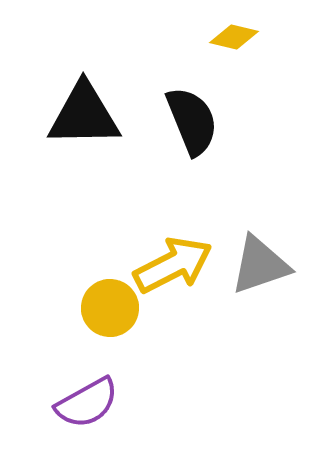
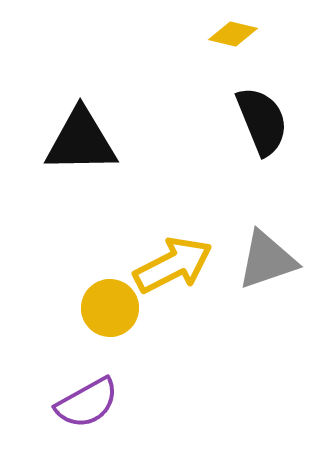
yellow diamond: moved 1 px left, 3 px up
black triangle: moved 3 px left, 26 px down
black semicircle: moved 70 px right
gray triangle: moved 7 px right, 5 px up
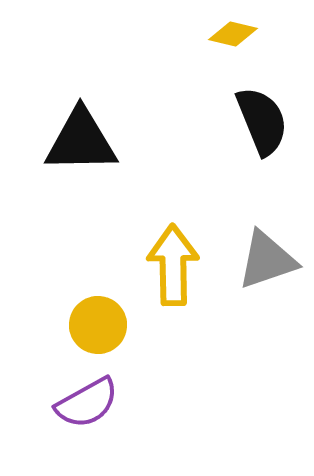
yellow arrow: rotated 64 degrees counterclockwise
yellow circle: moved 12 px left, 17 px down
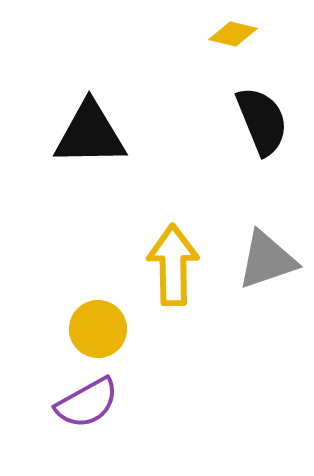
black triangle: moved 9 px right, 7 px up
yellow circle: moved 4 px down
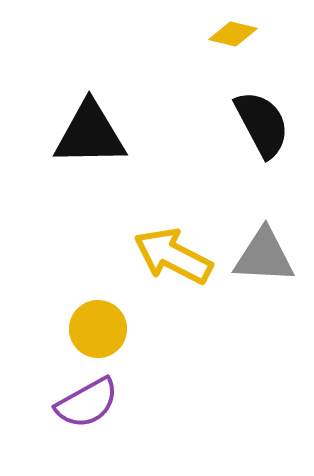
black semicircle: moved 3 px down; rotated 6 degrees counterclockwise
gray triangle: moved 3 px left, 4 px up; rotated 22 degrees clockwise
yellow arrow: moved 9 px up; rotated 62 degrees counterclockwise
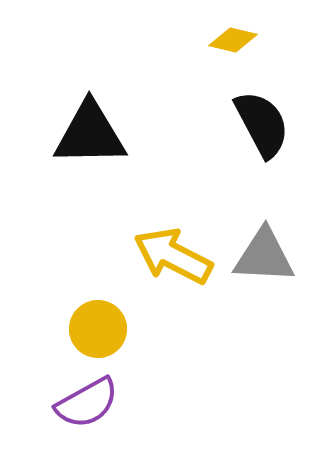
yellow diamond: moved 6 px down
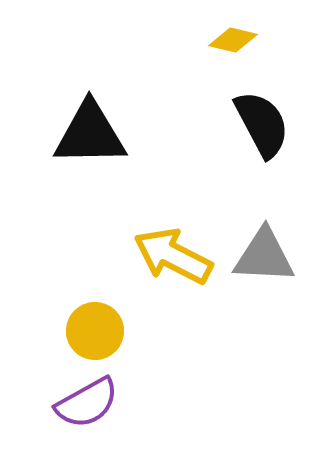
yellow circle: moved 3 px left, 2 px down
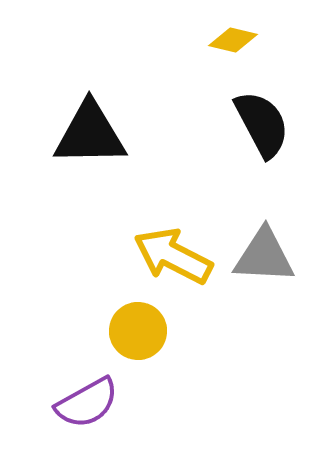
yellow circle: moved 43 px right
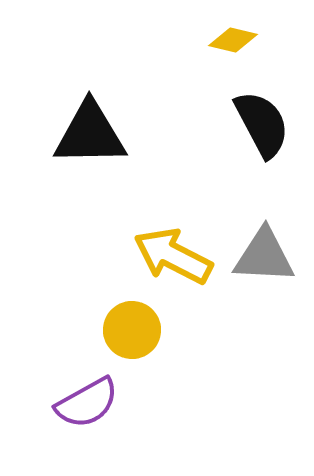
yellow circle: moved 6 px left, 1 px up
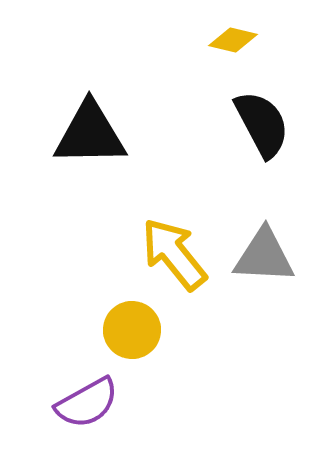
yellow arrow: moved 1 px right, 2 px up; rotated 24 degrees clockwise
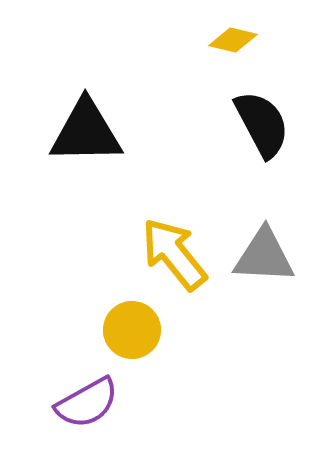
black triangle: moved 4 px left, 2 px up
